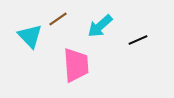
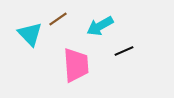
cyan arrow: rotated 12 degrees clockwise
cyan triangle: moved 2 px up
black line: moved 14 px left, 11 px down
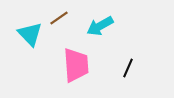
brown line: moved 1 px right, 1 px up
black line: moved 4 px right, 17 px down; rotated 42 degrees counterclockwise
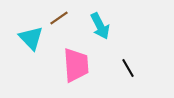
cyan arrow: rotated 88 degrees counterclockwise
cyan triangle: moved 1 px right, 4 px down
black line: rotated 54 degrees counterclockwise
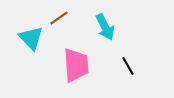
cyan arrow: moved 5 px right, 1 px down
black line: moved 2 px up
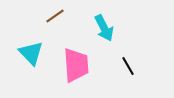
brown line: moved 4 px left, 2 px up
cyan arrow: moved 1 px left, 1 px down
cyan triangle: moved 15 px down
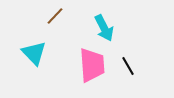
brown line: rotated 12 degrees counterclockwise
cyan triangle: moved 3 px right
pink trapezoid: moved 16 px right
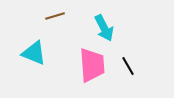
brown line: rotated 30 degrees clockwise
cyan triangle: rotated 24 degrees counterclockwise
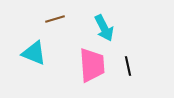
brown line: moved 3 px down
black line: rotated 18 degrees clockwise
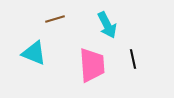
cyan arrow: moved 3 px right, 3 px up
black line: moved 5 px right, 7 px up
